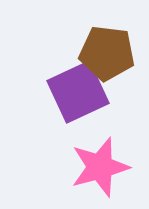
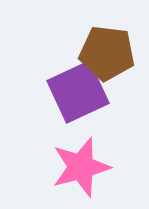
pink star: moved 19 px left
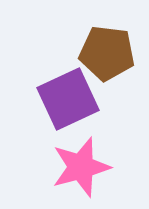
purple square: moved 10 px left, 7 px down
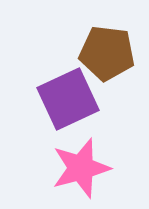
pink star: moved 1 px down
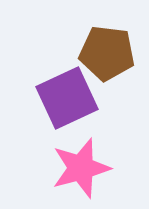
purple square: moved 1 px left, 1 px up
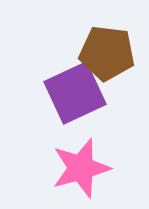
purple square: moved 8 px right, 5 px up
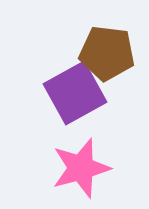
purple square: rotated 4 degrees counterclockwise
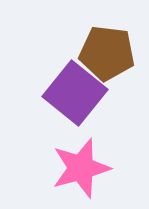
purple square: rotated 22 degrees counterclockwise
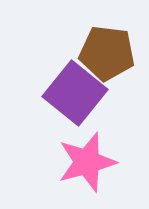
pink star: moved 6 px right, 6 px up
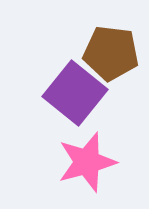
brown pentagon: moved 4 px right
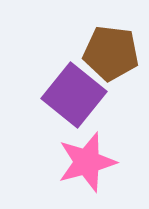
purple square: moved 1 px left, 2 px down
